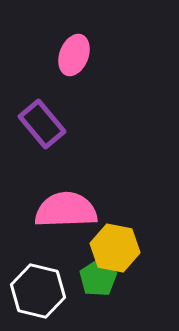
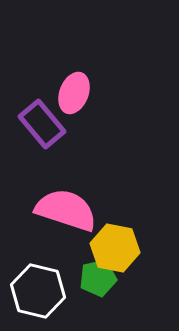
pink ellipse: moved 38 px down
pink semicircle: rotated 20 degrees clockwise
green pentagon: rotated 21 degrees clockwise
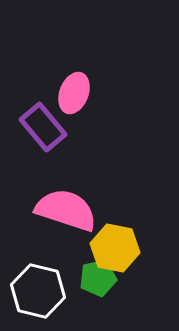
purple rectangle: moved 1 px right, 3 px down
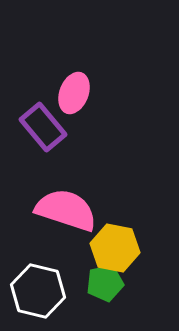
green pentagon: moved 7 px right, 5 px down
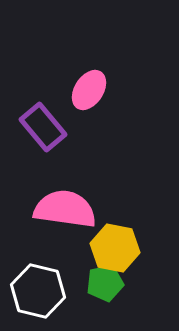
pink ellipse: moved 15 px right, 3 px up; rotated 12 degrees clockwise
pink semicircle: moved 1 px left, 1 px up; rotated 10 degrees counterclockwise
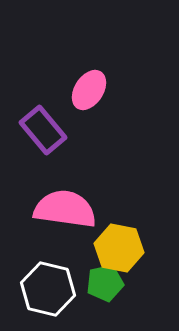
purple rectangle: moved 3 px down
yellow hexagon: moved 4 px right
white hexagon: moved 10 px right, 2 px up
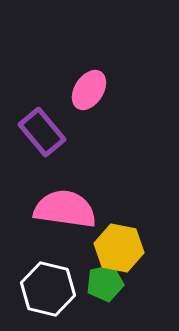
purple rectangle: moved 1 px left, 2 px down
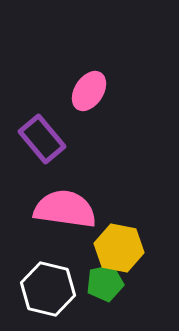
pink ellipse: moved 1 px down
purple rectangle: moved 7 px down
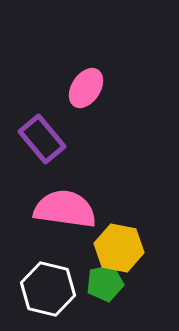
pink ellipse: moved 3 px left, 3 px up
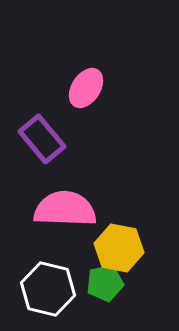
pink semicircle: rotated 6 degrees counterclockwise
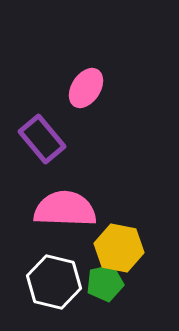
white hexagon: moved 6 px right, 7 px up
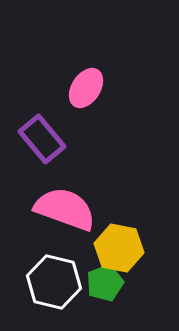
pink semicircle: rotated 18 degrees clockwise
green pentagon: rotated 9 degrees counterclockwise
